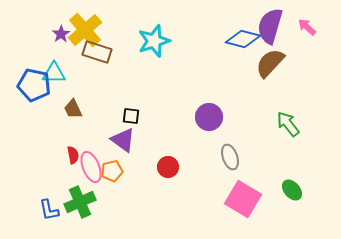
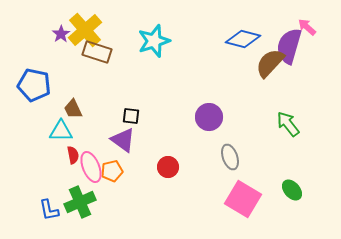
purple semicircle: moved 19 px right, 20 px down
cyan triangle: moved 7 px right, 58 px down
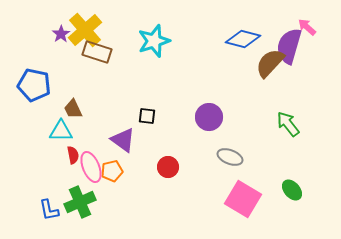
black square: moved 16 px right
gray ellipse: rotated 50 degrees counterclockwise
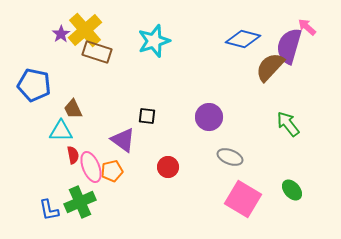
brown semicircle: moved 4 px down
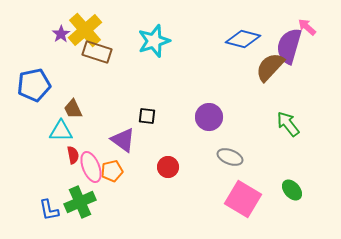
blue pentagon: rotated 24 degrees counterclockwise
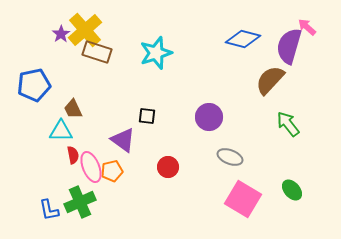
cyan star: moved 2 px right, 12 px down
brown semicircle: moved 13 px down
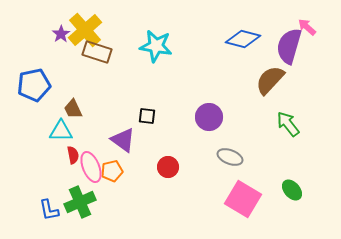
cyan star: moved 7 px up; rotated 28 degrees clockwise
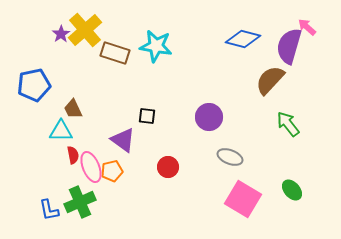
brown rectangle: moved 18 px right, 1 px down
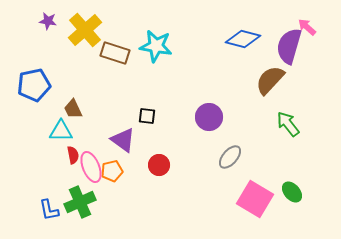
purple star: moved 13 px left, 13 px up; rotated 30 degrees counterclockwise
gray ellipse: rotated 70 degrees counterclockwise
red circle: moved 9 px left, 2 px up
green ellipse: moved 2 px down
pink square: moved 12 px right
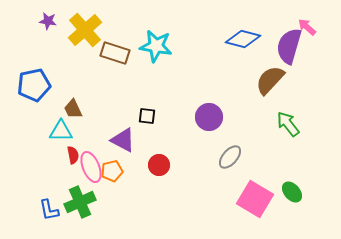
purple triangle: rotated 8 degrees counterclockwise
